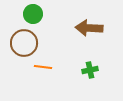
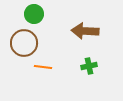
green circle: moved 1 px right
brown arrow: moved 4 px left, 3 px down
green cross: moved 1 px left, 4 px up
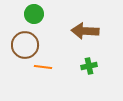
brown circle: moved 1 px right, 2 px down
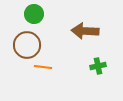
brown circle: moved 2 px right
green cross: moved 9 px right
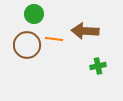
orange line: moved 11 px right, 28 px up
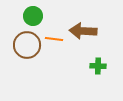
green circle: moved 1 px left, 2 px down
brown arrow: moved 2 px left
green cross: rotated 14 degrees clockwise
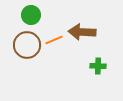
green circle: moved 2 px left, 1 px up
brown arrow: moved 1 px left, 1 px down
orange line: moved 1 px down; rotated 30 degrees counterclockwise
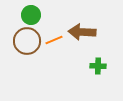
brown circle: moved 4 px up
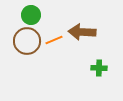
green cross: moved 1 px right, 2 px down
